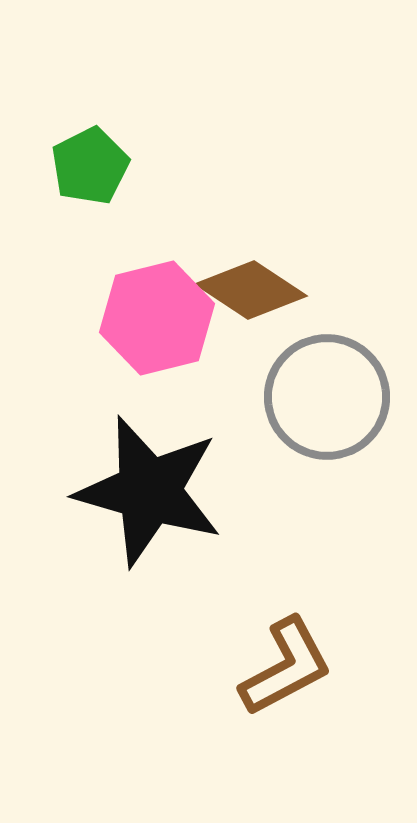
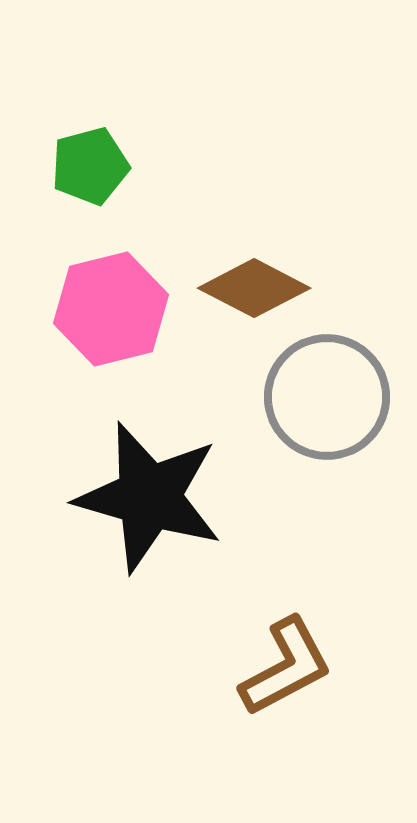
green pentagon: rotated 12 degrees clockwise
brown diamond: moved 3 px right, 2 px up; rotated 6 degrees counterclockwise
pink hexagon: moved 46 px left, 9 px up
black star: moved 6 px down
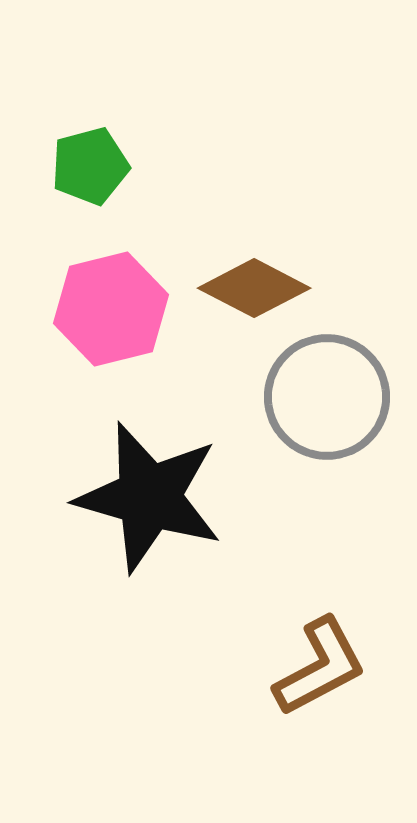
brown L-shape: moved 34 px right
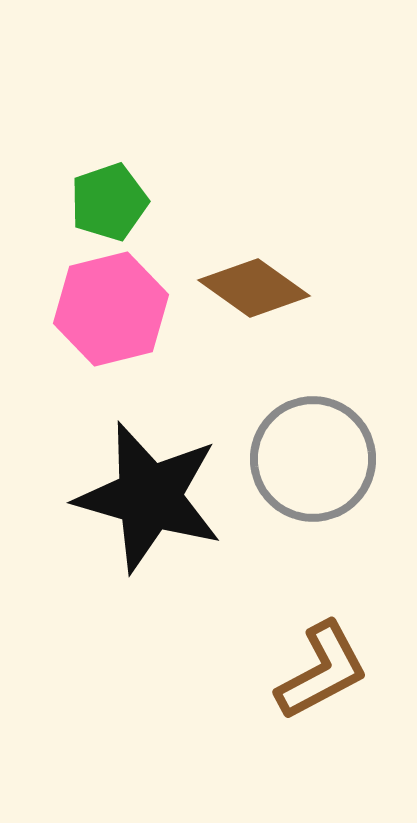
green pentagon: moved 19 px right, 36 px down; rotated 4 degrees counterclockwise
brown diamond: rotated 8 degrees clockwise
gray circle: moved 14 px left, 62 px down
brown L-shape: moved 2 px right, 4 px down
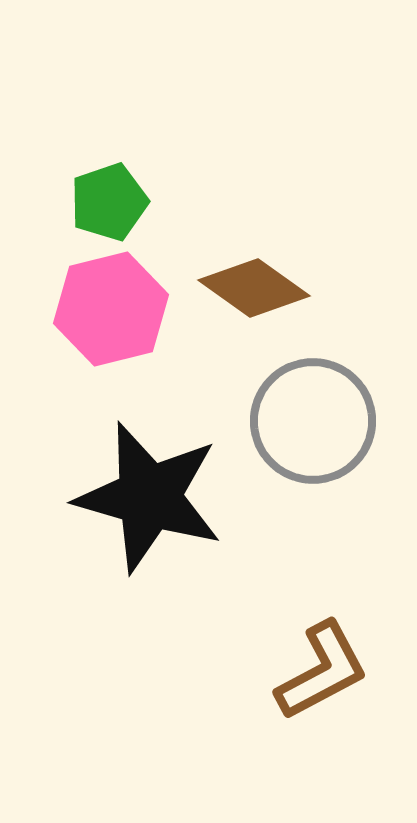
gray circle: moved 38 px up
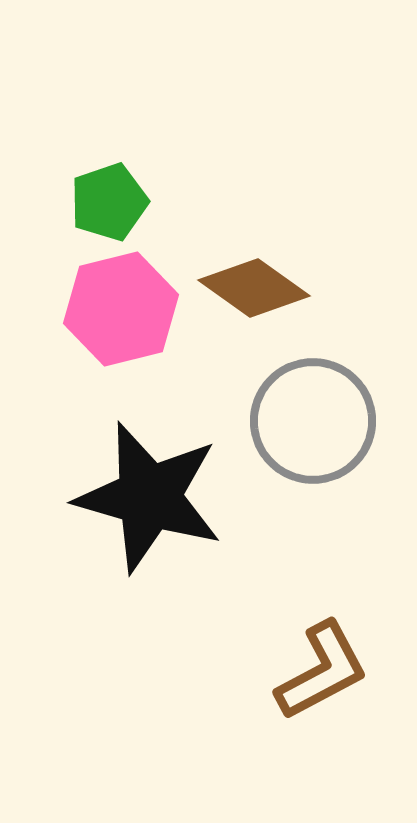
pink hexagon: moved 10 px right
